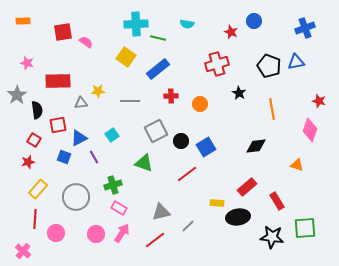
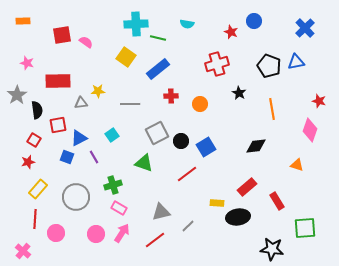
blue cross at (305, 28): rotated 24 degrees counterclockwise
red square at (63, 32): moved 1 px left, 3 px down
gray line at (130, 101): moved 3 px down
gray square at (156, 131): moved 1 px right, 2 px down
blue square at (64, 157): moved 3 px right
black star at (272, 237): moved 12 px down
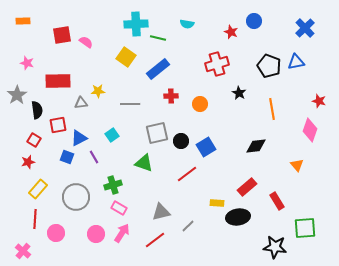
gray square at (157, 133): rotated 15 degrees clockwise
orange triangle at (297, 165): rotated 32 degrees clockwise
black star at (272, 249): moved 3 px right, 2 px up
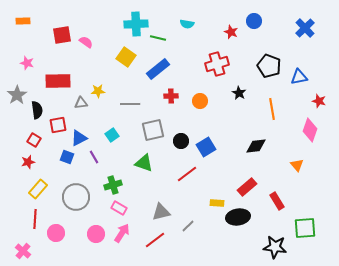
blue triangle at (296, 62): moved 3 px right, 15 px down
orange circle at (200, 104): moved 3 px up
gray square at (157, 133): moved 4 px left, 3 px up
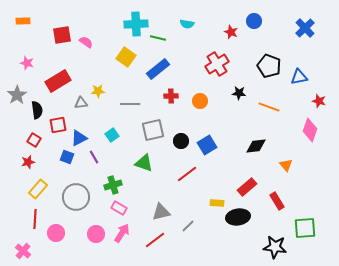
red cross at (217, 64): rotated 15 degrees counterclockwise
red rectangle at (58, 81): rotated 30 degrees counterclockwise
black star at (239, 93): rotated 24 degrees counterclockwise
orange line at (272, 109): moved 3 px left, 2 px up; rotated 60 degrees counterclockwise
blue square at (206, 147): moved 1 px right, 2 px up
orange triangle at (297, 165): moved 11 px left
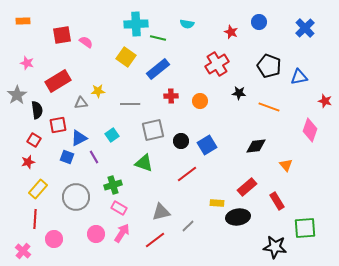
blue circle at (254, 21): moved 5 px right, 1 px down
red star at (319, 101): moved 6 px right
pink circle at (56, 233): moved 2 px left, 6 px down
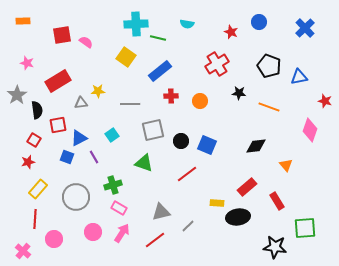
blue rectangle at (158, 69): moved 2 px right, 2 px down
blue square at (207, 145): rotated 36 degrees counterclockwise
pink circle at (96, 234): moved 3 px left, 2 px up
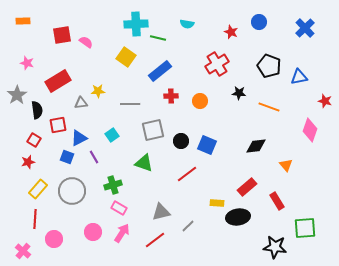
gray circle at (76, 197): moved 4 px left, 6 px up
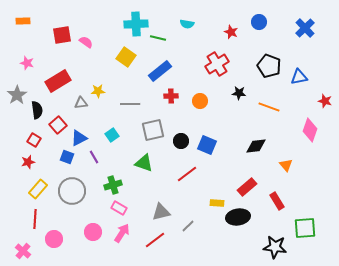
red square at (58, 125): rotated 30 degrees counterclockwise
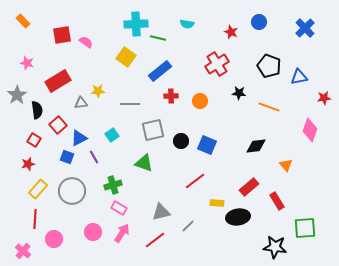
orange rectangle at (23, 21): rotated 48 degrees clockwise
red star at (325, 101): moved 1 px left, 3 px up; rotated 24 degrees counterclockwise
red star at (28, 162): moved 2 px down
red line at (187, 174): moved 8 px right, 7 px down
red rectangle at (247, 187): moved 2 px right
